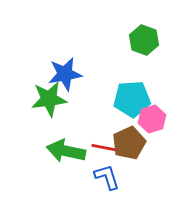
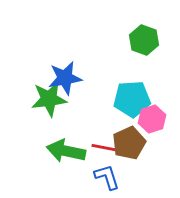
blue star: moved 4 px down
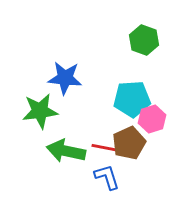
blue star: rotated 16 degrees clockwise
green star: moved 9 px left, 12 px down
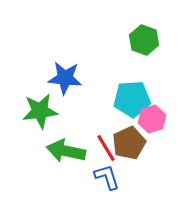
red line: rotated 48 degrees clockwise
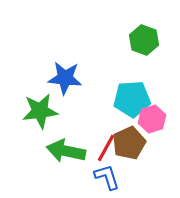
red line: rotated 60 degrees clockwise
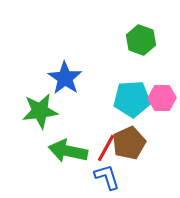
green hexagon: moved 3 px left
blue star: rotated 28 degrees clockwise
pink hexagon: moved 10 px right, 21 px up; rotated 16 degrees clockwise
green arrow: moved 2 px right
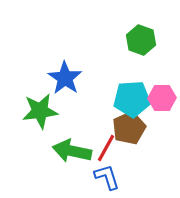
brown pentagon: moved 15 px up
green arrow: moved 4 px right
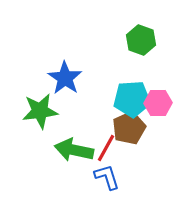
pink hexagon: moved 4 px left, 5 px down
green arrow: moved 2 px right, 1 px up
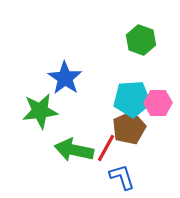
blue L-shape: moved 15 px right
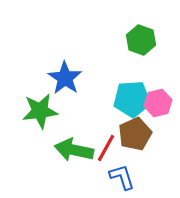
pink hexagon: rotated 12 degrees counterclockwise
brown pentagon: moved 6 px right, 6 px down
